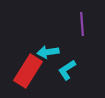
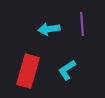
cyan arrow: moved 1 px right, 23 px up
red rectangle: rotated 16 degrees counterclockwise
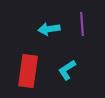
red rectangle: rotated 8 degrees counterclockwise
